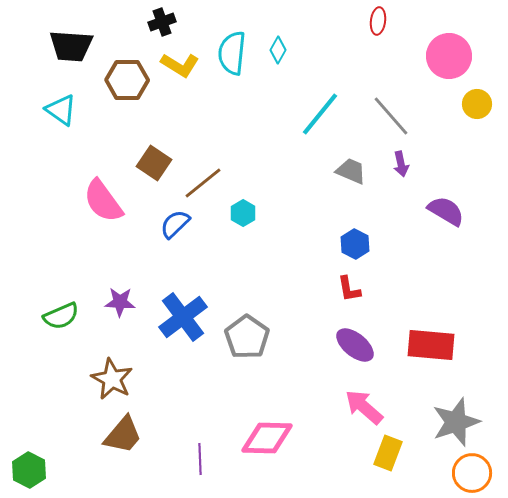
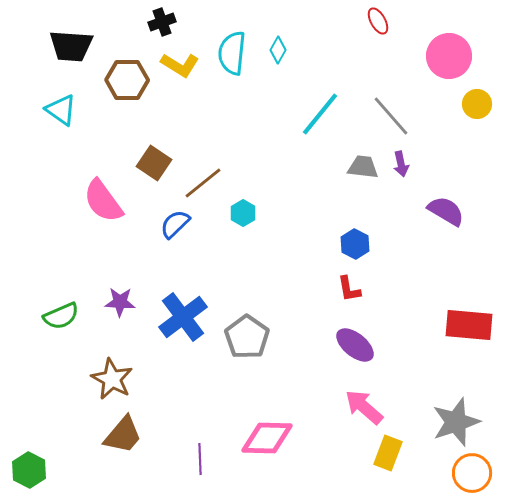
red ellipse: rotated 36 degrees counterclockwise
gray trapezoid: moved 12 px right, 4 px up; rotated 16 degrees counterclockwise
red rectangle: moved 38 px right, 20 px up
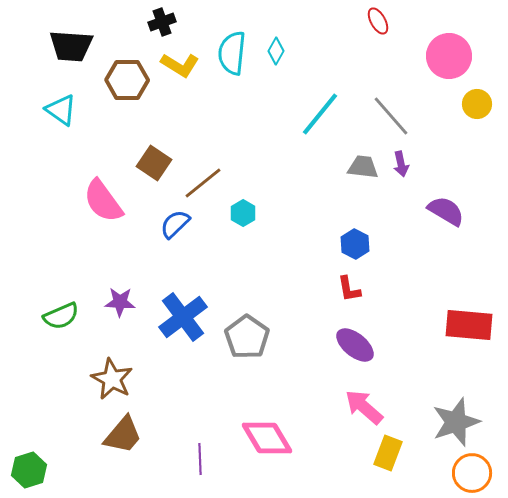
cyan diamond: moved 2 px left, 1 px down
pink diamond: rotated 58 degrees clockwise
green hexagon: rotated 16 degrees clockwise
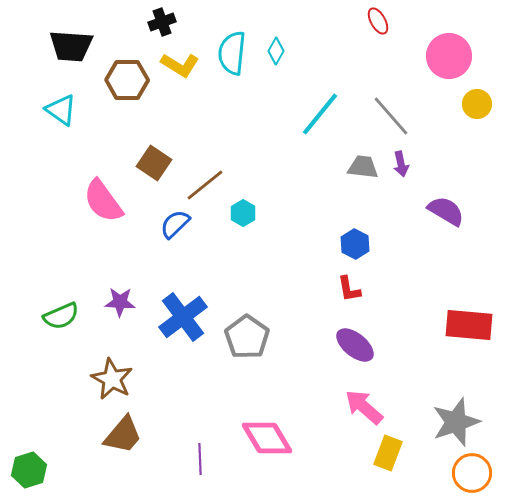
brown line: moved 2 px right, 2 px down
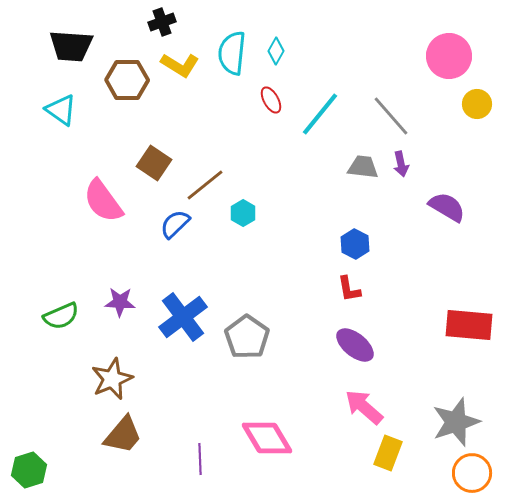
red ellipse: moved 107 px left, 79 px down
purple semicircle: moved 1 px right, 4 px up
brown star: rotated 21 degrees clockwise
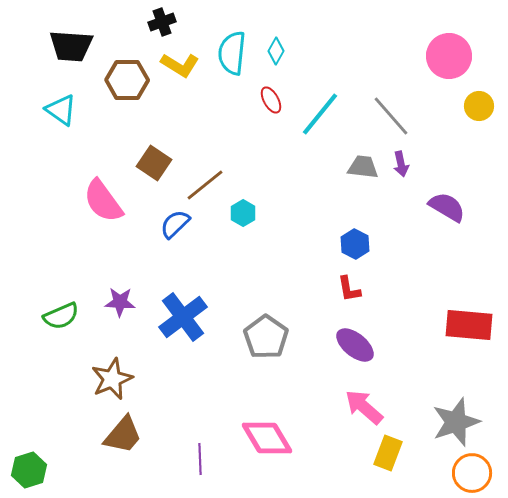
yellow circle: moved 2 px right, 2 px down
gray pentagon: moved 19 px right
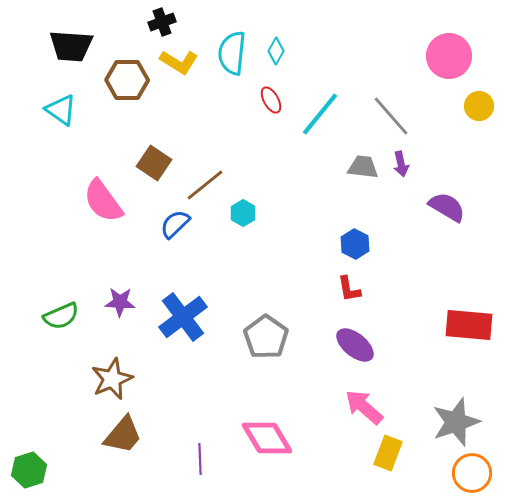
yellow L-shape: moved 1 px left, 3 px up
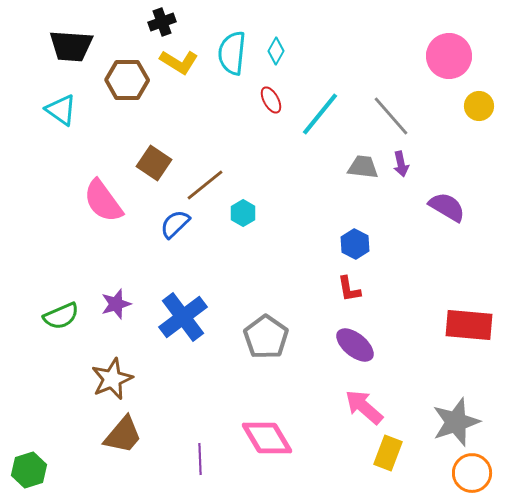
purple star: moved 4 px left, 2 px down; rotated 20 degrees counterclockwise
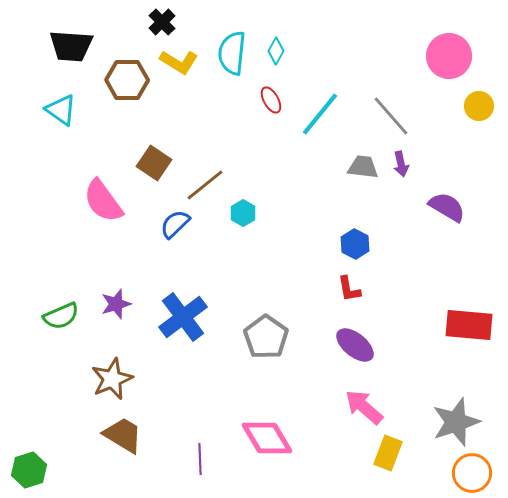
black cross: rotated 24 degrees counterclockwise
brown trapezoid: rotated 99 degrees counterclockwise
